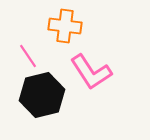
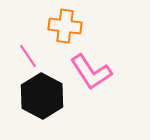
black hexagon: moved 1 px down; rotated 18 degrees counterclockwise
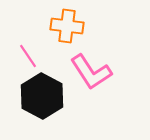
orange cross: moved 2 px right
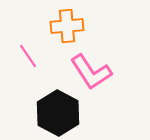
orange cross: rotated 12 degrees counterclockwise
black hexagon: moved 16 px right, 17 px down
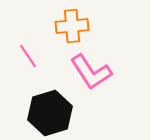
orange cross: moved 5 px right
black hexagon: moved 8 px left; rotated 15 degrees clockwise
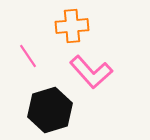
pink L-shape: rotated 9 degrees counterclockwise
black hexagon: moved 3 px up
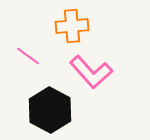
pink line: rotated 20 degrees counterclockwise
black hexagon: rotated 15 degrees counterclockwise
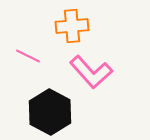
pink line: rotated 10 degrees counterclockwise
black hexagon: moved 2 px down
